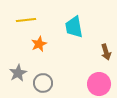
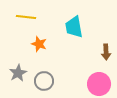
yellow line: moved 3 px up; rotated 12 degrees clockwise
orange star: rotated 28 degrees counterclockwise
brown arrow: rotated 14 degrees clockwise
gray circle: moved 1 px right, 2 px up
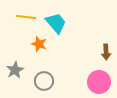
cyan trapezoid: moved 18 px left, 4 px up; rotated 150 degrees clockwise
gray star: moved 3 px left, 3 px up
pink circle: moved 2 px up
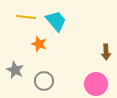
cyan trapezoid: moved 2 px up
gray star: rotated 18 degrees counterclockwise
pink circle: moved 3 px left, 2 px down
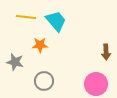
orange star: moved 1 px right, 1 px down; rotated 21 degrees counterclockwise
gray star: moved 8 px up; rotated 12 degrees counterclockwise
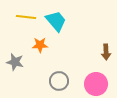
gray circle: moved 15 px right
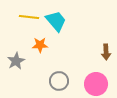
yellow line: moved 3 px right
gray star: moved 1 px right, 1 px up; rotated 30 degrees clockwise
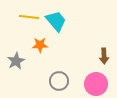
brown arrow: moved 2 px left, 4 px down
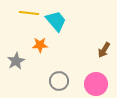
yellow line: moved 4 px up
brown arrow: moved 6 px up; rotated 35 degrees clockwise
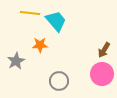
yellow line: moved 1 px right
pink circle: moved 6 px right, 10 px up
